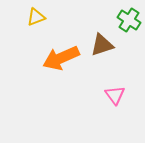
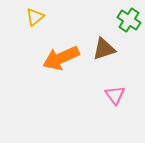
yellow triangle: moved 1 px left; rotated 18 degrees counterclockwise
brown triangle: moved 2 px right, 4 px down
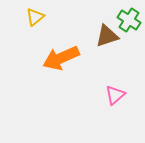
brown triangle: moved 3 px right, 13 px up
pink triangle: rotated 25 degrees clockwise
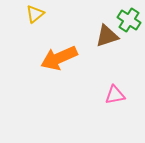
yellow triangle: moved 3 px up
orange arrow: moved 2 px left
pink triangle: rotated 30 degrees clockwise
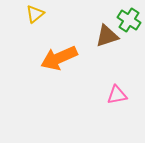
pink triangle: moved 2 px right
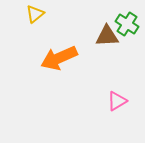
green cross: moved 2 px left, 4 px down
brown triangle: rotated 15 degrees clockwise
pink triangle: moved 6 px down; rotated 20 degrees counterclockwise
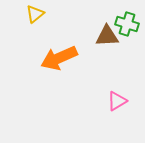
green cross: rotated 15 degrees counterclockwise
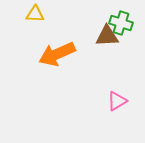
yellow triangle: rotated 42 degrees clockwise
green cross: moved 6 px left, 1 px up
orange arrow: moved 2 px left, 4 px up
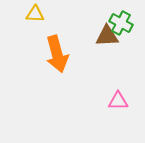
green cross: rotated 10 degrees clockwise
orange arrow: rotated 81 degrees counterclockwise
pink triangle: moved 1 px right; rotated 30 degrees clockwise
